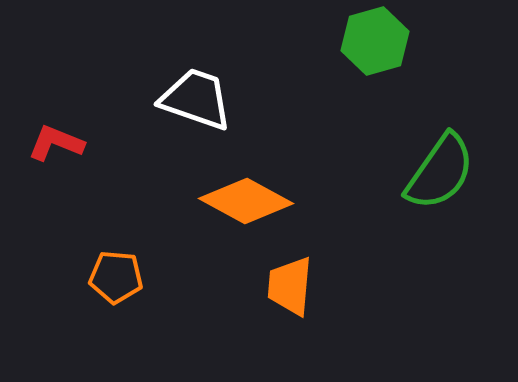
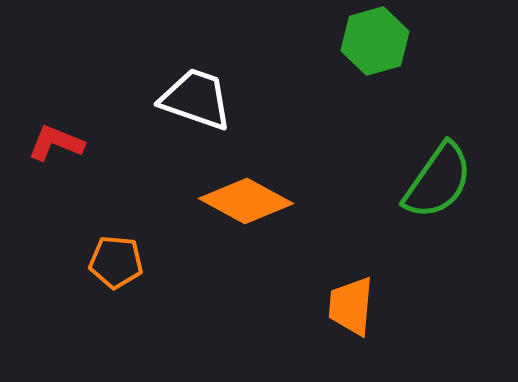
green semicircle: moved 2 px left, 9 px down
orange pentagon: moved 15 px up
orange trapezoid: moved 61 px right, 20 px down
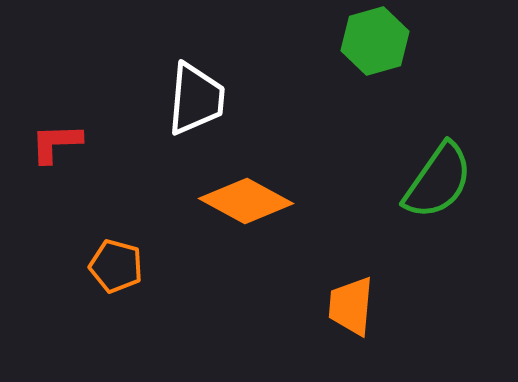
white trapezoid: rotated 76 degrees clockwise
red L-shape: rotated 24 degrees counterclockwise
orange pentagon: moved 4 px down; rotated 10 degrees clockwise
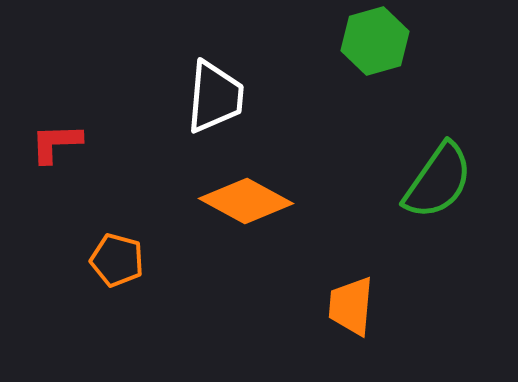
white trapezoid: moved 19 px right, 2 px up
orange pentagon: moved 1 px right, 6 px up
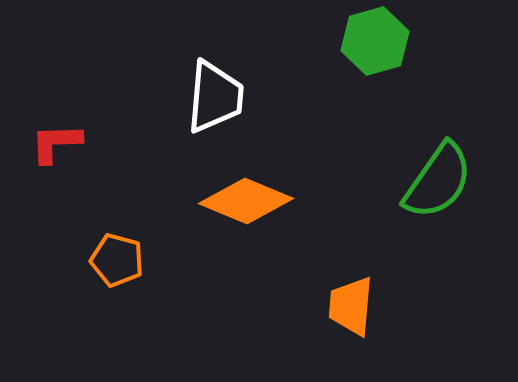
orange diamond: rotated 6 degrees counterclockwise
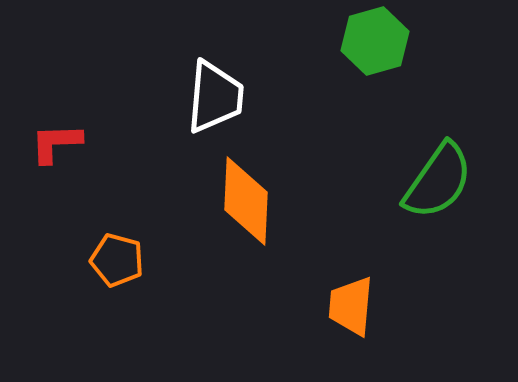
orange diamond: rotated 70 degrees clockwise
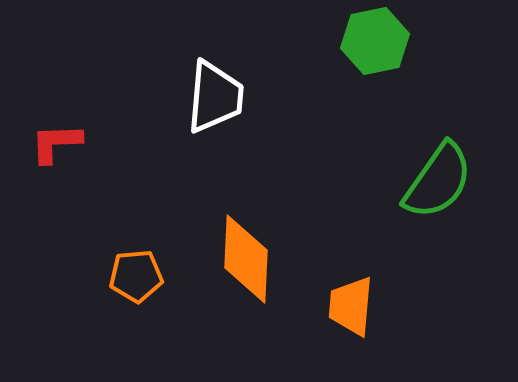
green hexagon: rotated 4 degrees clockwise
orange diamond: moved 58 px down
orange pentagon: moved 19 px right, 16 px down; rotated 20 degrees counterclockwise
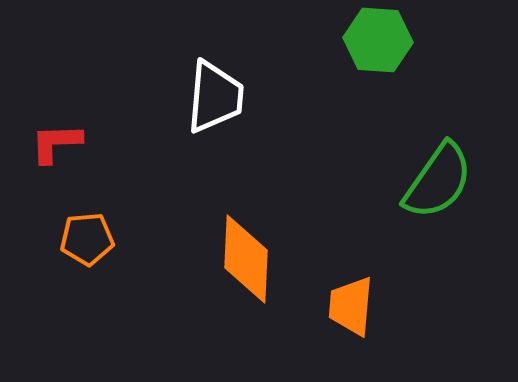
green hexagon: moved 3 px right, 1 px up; rotated 16 degrees clockwise
orange pentagon: moved 49 px left, 37 px up
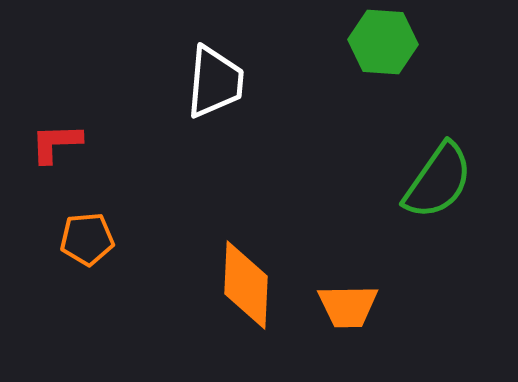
green hexagon: moved 5 px right, 2 px down
white trapezoid: moved 15 px up
orange diamond: moved 26 px down
orange trapezoid: moved 3 px left; rotated 96 degrees counterclockwise
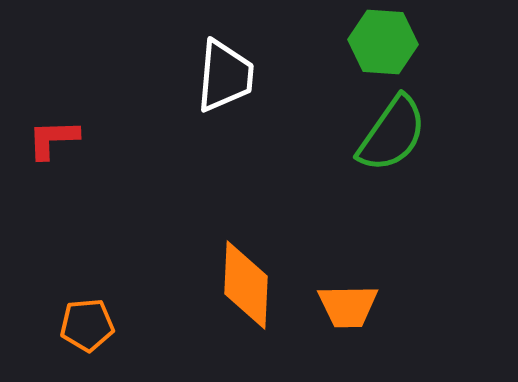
white trapezoid: moved 10 px right, 6 px up
red L-shape: moved 3 px left, 4 px up
green semicircle: moved 46 px left, 47 px up
orange pentagon: moved 86 px down
